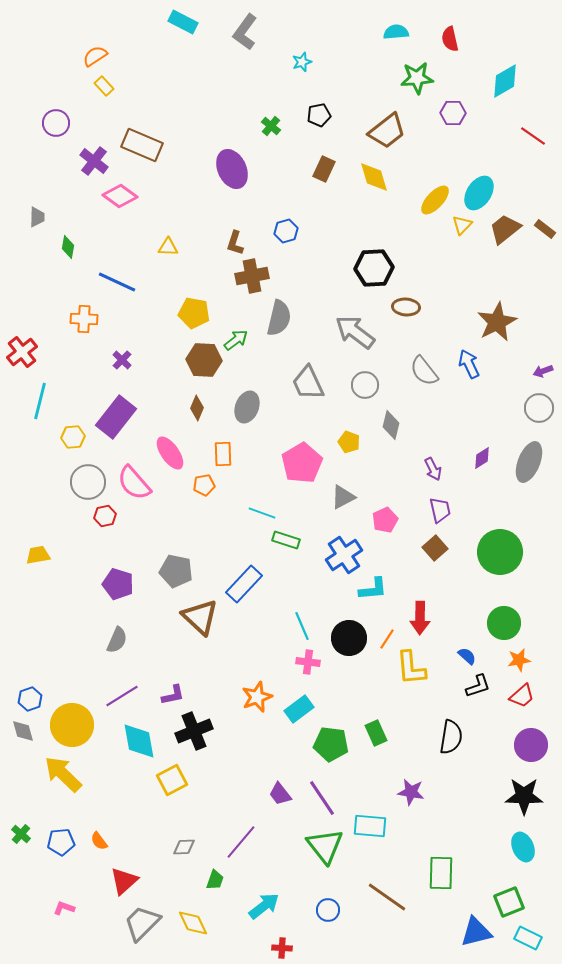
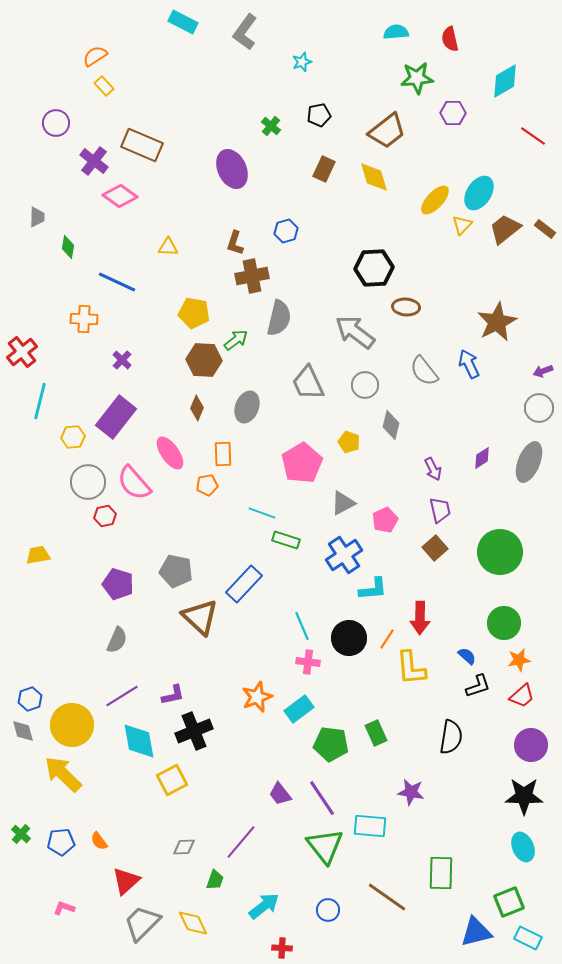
orange pentagon at (204, 485): moved 3 px right
gray triangle at (343, 497): moved 6 px down
red triangle at (124, 881): moved 2 px right
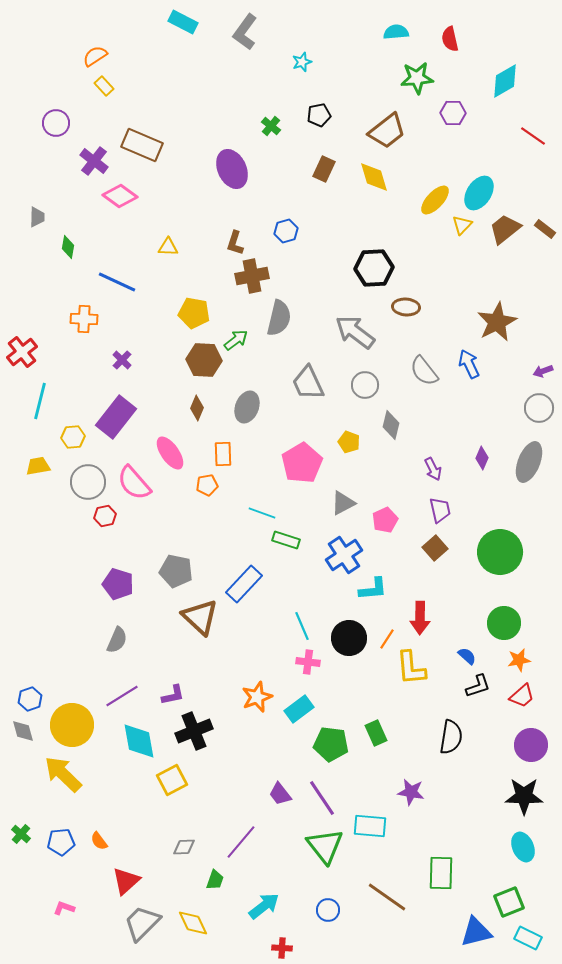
purple diamond at (482, 458): rotated 35 degrees counterclockwise
yellow trapezoid at (38, 555): moved 89 px up
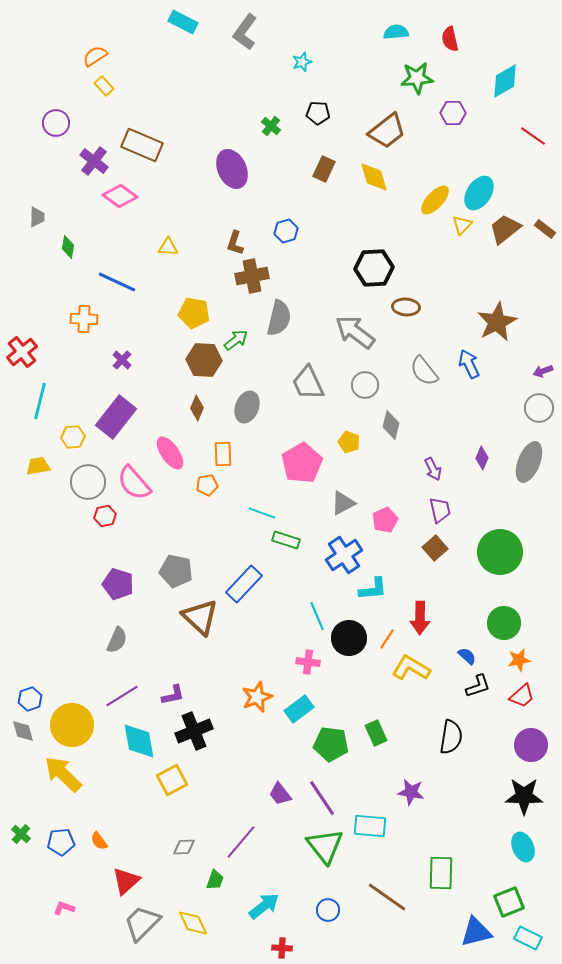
black pentagon at (319, 115): moved 1 px left, 2 px up; rotated 15 degrees clockwise
cyan line at (302, 626): moved 15 px right, 10 px up
yellow L-shape at (411, 668): rotated 126 degrees clockwise
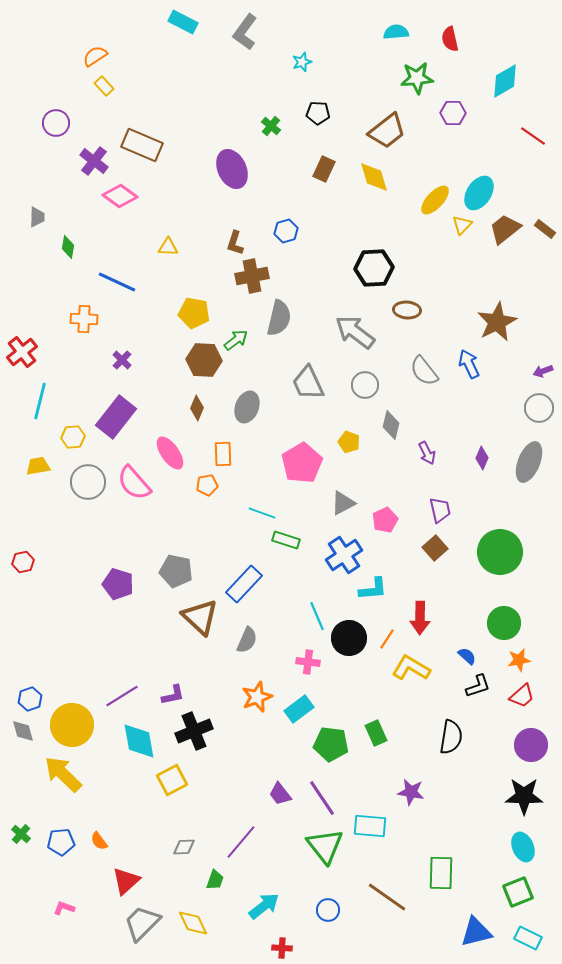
brown ellipse at (406, 307): moved 1 px right, 3 px down
purple arrow at (433, 469): moved 6 px left, 16 px up
red hexagon at (105, 516): moved 82 px left, 46 px down
gray semicircle at (117, 640): moved 130 px right
green square at (509, 902): moved 9 px right, 10 px up
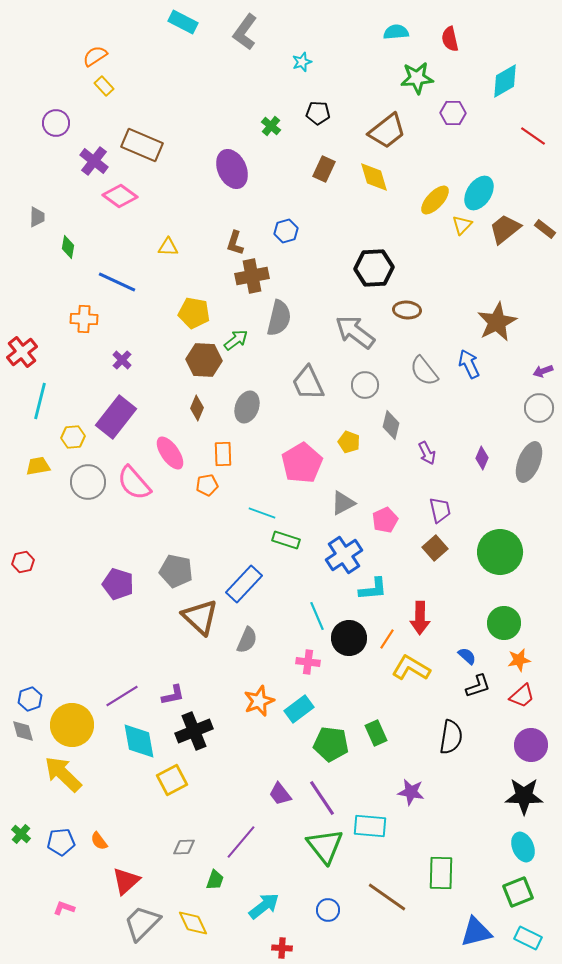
orange star at (257, 697): moved 2 px right, 4 px down
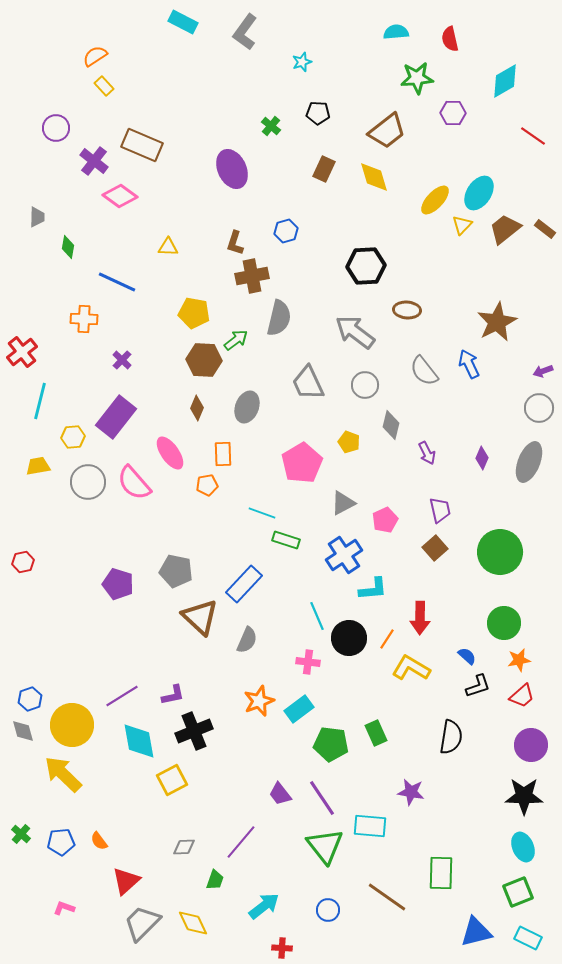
purple circle at (56, 123): moved 5 px down
black hexagon at (374, 268): moved 8 px left, 2 px up
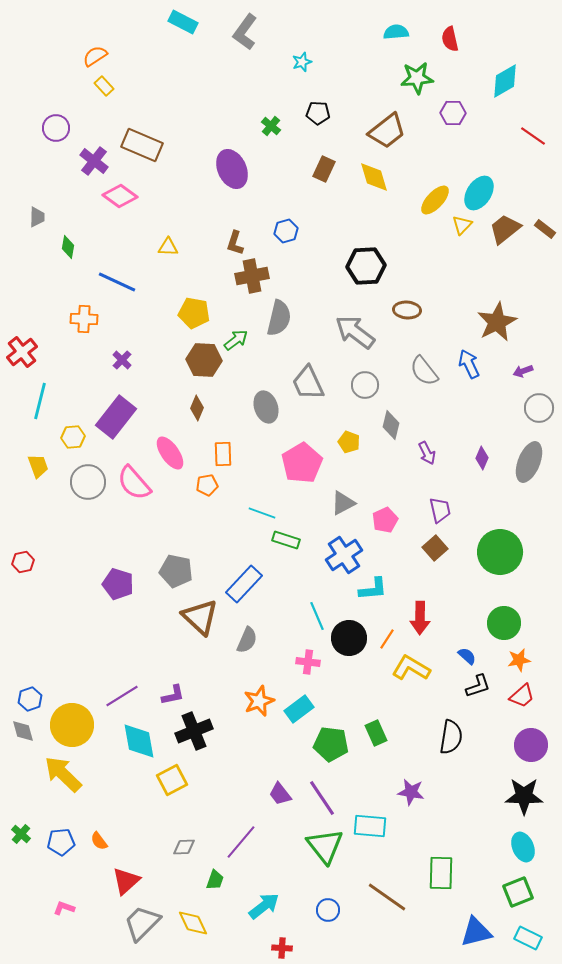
purple arrow at (543, 371): moved 20 px left
gray ellipse at (247, 407): moved 19 px right; rotated 40 degrees counterclockwise
yellow trapezoid at (38, 466): rotated 80 degrees clockwise
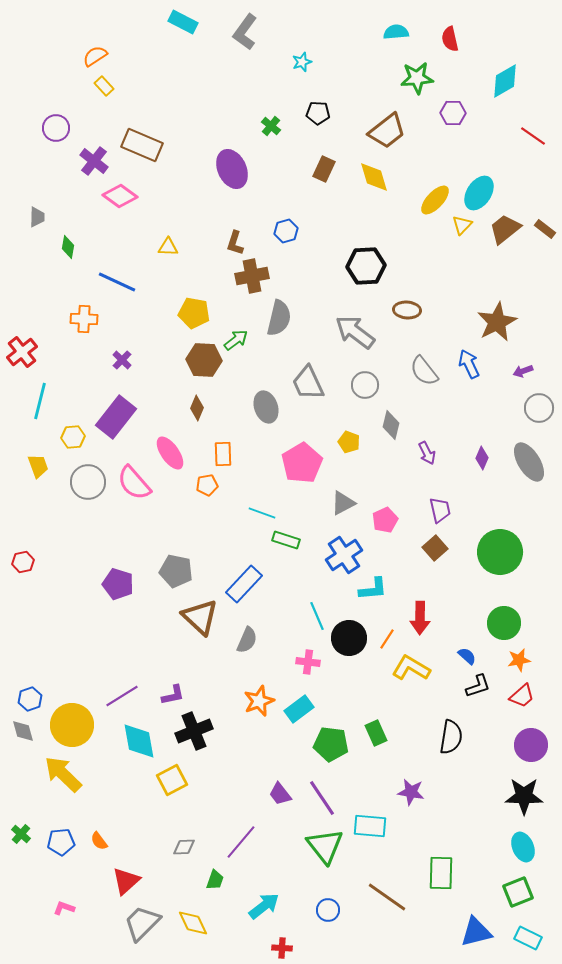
gray ellipse at (529, 462): rotated 54 degrees counterclockwise
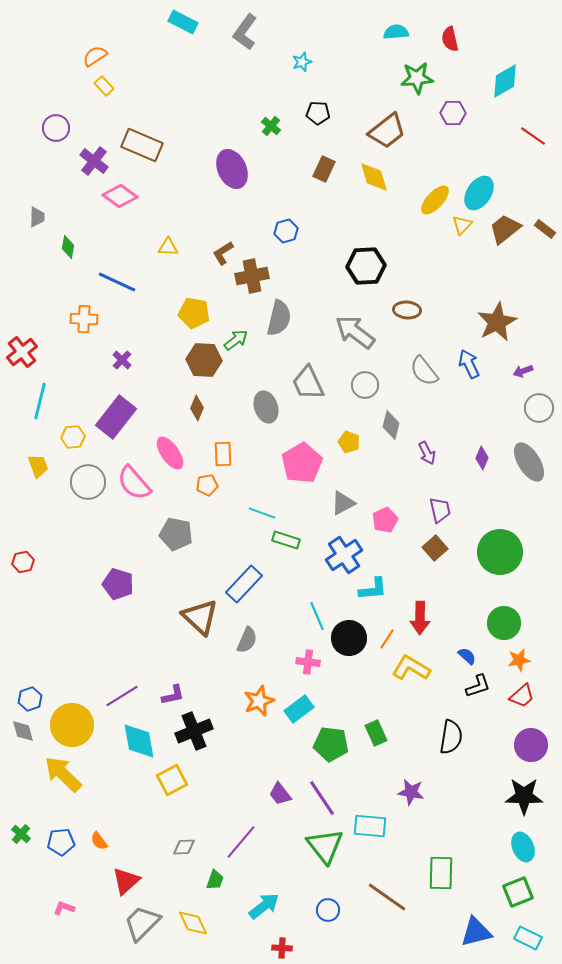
brown L-shape at (235, 243): moved 12 px left, 10 px down; rotated 40 degrees clockwise
gray pentagon at (176, 571): moved 37 px up
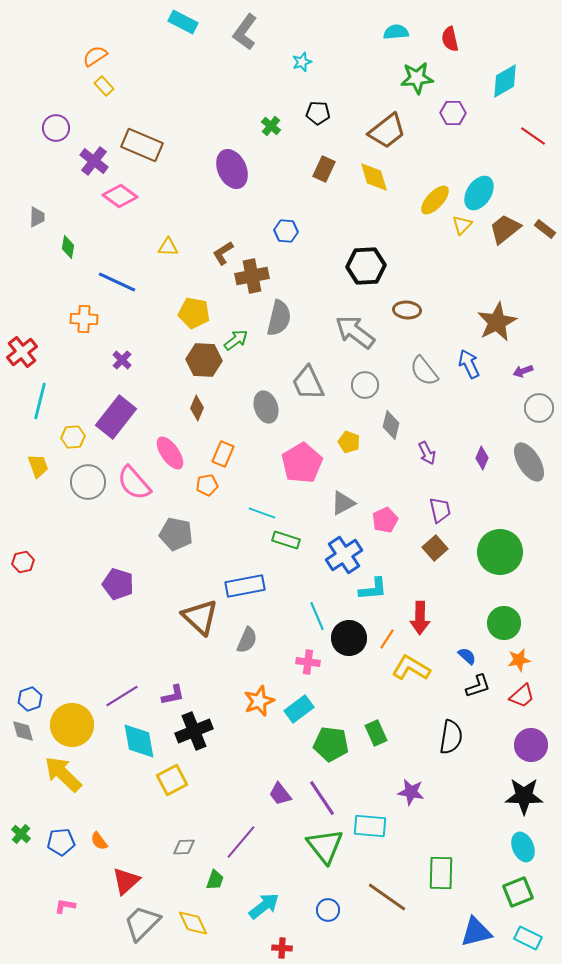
blue hexagon at (286, 231): rotated 20 degrees clockwise
orange rectangle at (223, 454): rotated 25 degrees clockwise
blue rectangle at (244, 584): moved 1 px right, 2 px down; rotated 36 degrees clockwise
pink L-shape at (64, 908): moved 1 px right, 2 px up; rotated 10 degrees counterclockwise
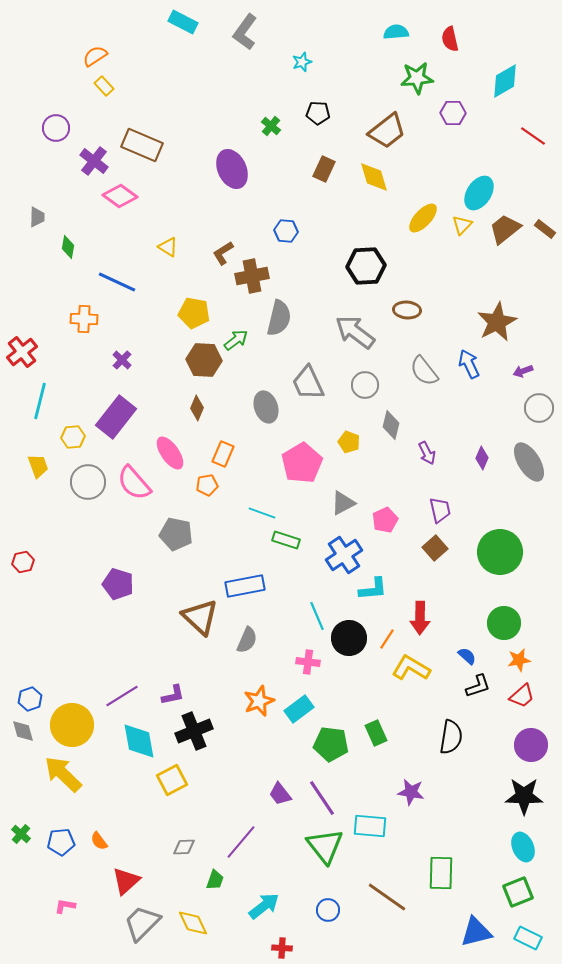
yellow ellipse at (435, 200): moved 12 px left, 18 px down
yellow triangle at (168, 247): rotated 30 degrees clockwise
